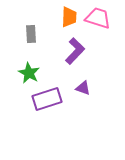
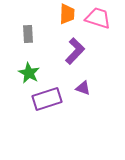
orange trapezoid: moved 2 px left, 3 px up
gray rectangle: moved 3 px left
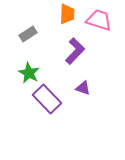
pink trapezoid: moved 1 px right, 2 px down
gray rectangle: rotated 60 degrees clockwise
purple rectangle: rotated 64 degrees clockwise
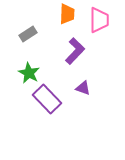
pink trapezoid: rotated 72 degrees clockwise
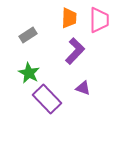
orange trapezoid: moved 2 px right, 4 px down
gray rectangle: moved 1 px down
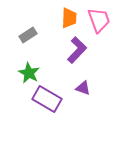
pink trapezoid: rotated 20 degrees counterclockwise
purple L-shape: moved 2 px right, 1 px up
purple rectangle: rotated 16 degrees counterclockwise
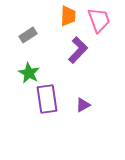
orange trapezoid: moved 1 px left, 2 px up
purple L-shape: moved 1 px right
purple triangle: moved 17 px down; rotated 49 degrees counterclockwise
purple rectangle: rotated 52 degrees clockwise
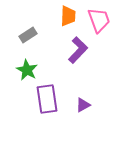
green star: moved 2 px left, 3 px up
